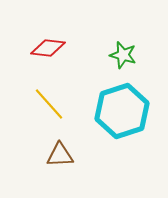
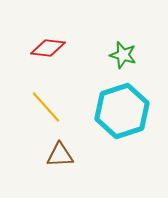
yellow line: moved 3 px left, 3 px down
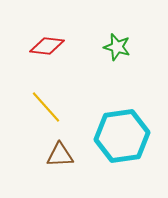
red diamond: moved 1 px left, 2 px up
green star: moved 6 px left, 8 px up
cyan hexagon: moved 25 px down; rotated 10 degrees clockwise
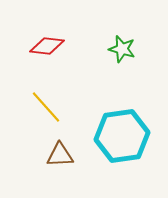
green star: moved 5 px right, 2 px down
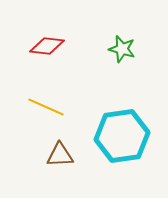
yellow line: rotated 24 degrees counterclockwise
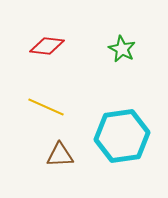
green star: rotated 12 degrees clockwise
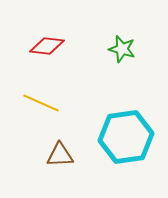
green star: rotated 12 degrees counterclockwise
yellow line: moved 5 px left, 4 px up
cyan hexagon: moved 4 px right, 1 px down
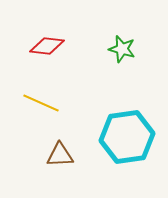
cyan hexagon: moved 1 px right
